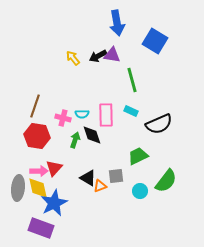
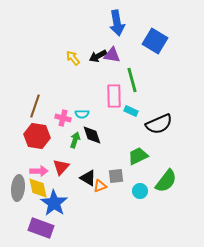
pink rectangle: moved 8 px right, 19 px up
red triangle: moved 7 px right, 1 px up
blue star: rotated 12 degrees counterclockwise
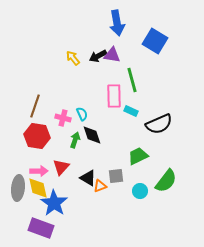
cyan semicircle: rotated 112 degrees counterclockwise
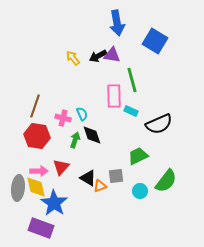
yellow diamond: moved 2 px left, 1 px up
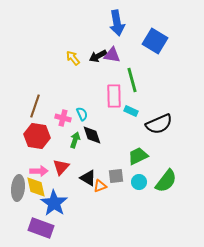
cyan circle: moved 1 px left, 9 px up
